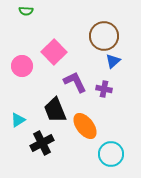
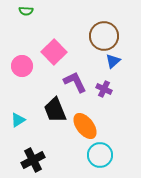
purple cross: rotated 14 degrees clockwise
black cross: moved 9 px left, 17 px down
cyan circle: moved 11 px left, 1 px down
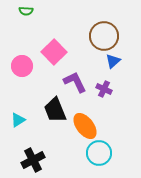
cyan circle: moved 1 px left, 2 px up
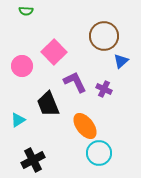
blue triangle: moved 8 px right
black trapezoid: moved 7 px left, 6 px up
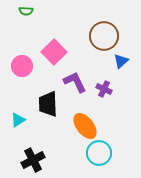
black trapezoid: rotated 20 degrees clockwise
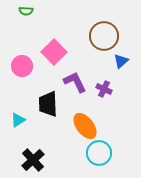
black cross: rotated 15 degrees counterclockwise
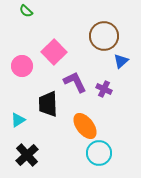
green semicircle: rotated 40 degrees clockwise
black cross: moved 6 px left, 5 px up
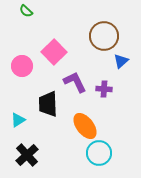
purple cross: rotated 21 degrees counterclockwise
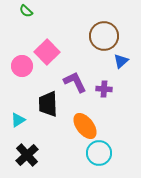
pink square: moved 7 px left
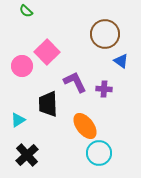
brown circle: moved 1 px right, 2 px up
blue triangle: rotated 42 degrees counterclockwise
